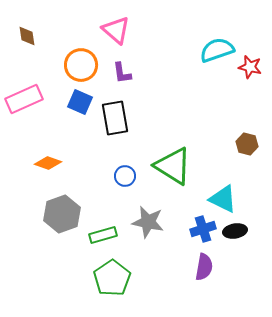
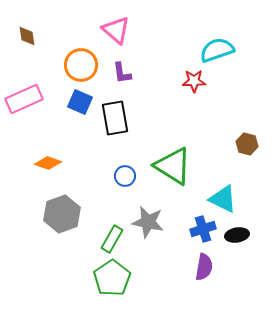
red star: moved 56 px left, 14 px down; rotated 15 degrees counterclockwise
black ellipse: moved 2 px right, 4 px down
green rectangle: moved 9 px right, 4 px down; rotated 44 degrees counterclockwise
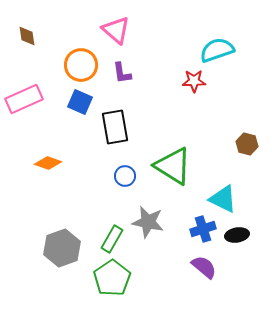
black rectangle: moved 9 px down
gray hexagon: moved 34 px down
purple semicircle: rotated 60 degrees counterclockwise
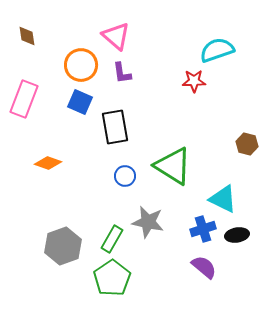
pink triangle: moved 6 px down
pink rectangle: rotated 45 degrees counterclockwise
gray hexagon: moved 1 px right, 2 px up
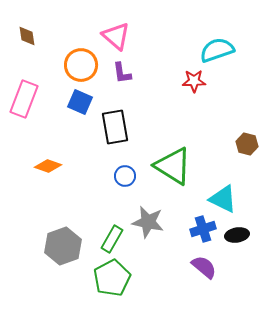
orange diamond: moved 3 px down
green pentagon: rotated 6 degrees clockwise
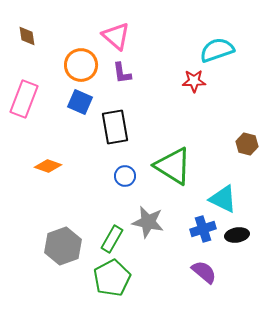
purple semicircle: moved 5 px down
